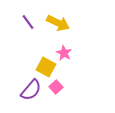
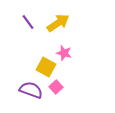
yellow arrow: rotated 60 degrees counterclockwise
pink star: rotated 14 degrees counterclockwise
purple semicircle: rotated 110 degrees counterclockwise
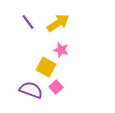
pink star: moved 3 px left, 3 px up
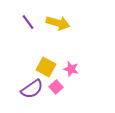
yellow arrow: rotated 50 degrees clockwise
pink star: moved 10 px right, 19 px down
purple semicircle: moved 1 px right, 1 px up; rotated 125 degrees clockwise
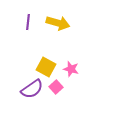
purple line: rotated 42 degrees clockwise
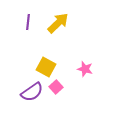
yellow arrow: rotated 60 degrees counterclockwise
pink star: moved 14 px right
purple semicircle: moved 3 px down
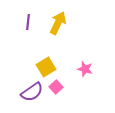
yellow arrow: rotated 20 degrees counterclockwise
yellow square: rotated 30 degrees clockwise
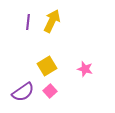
yellow arrow: moved 6 px left, 2 px up
yellow square: moved 1 px right, 1 px up
pink square: moved 6 px left, 4 px down
purple semicircle: moved 9 px left
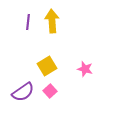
yellow arrow: rotated 30 degrees counterclockwise
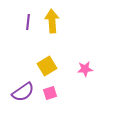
pink star: rotated 21 degrees counterclockwise
pink square: moved 2 px down; rotated 24 degrees clockwise
